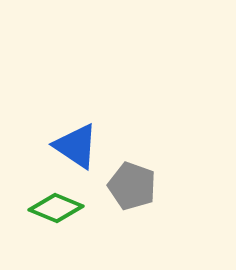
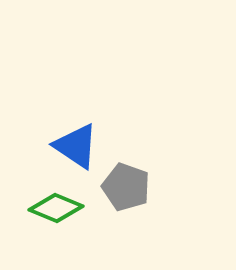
gray pentagon: moved 6 px left, 1 px down
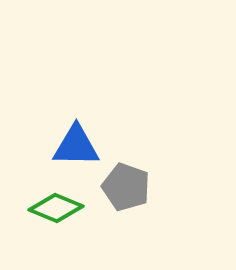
blue triangle: rotated 33 degrees counterclockwise
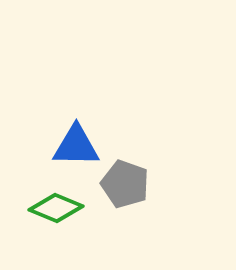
gray pentagon: moved 1 px left, 3 px up
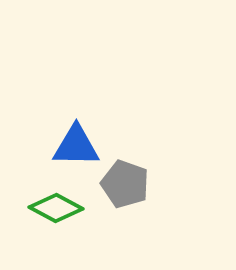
green diamond: rotated 6 degrees clockwise
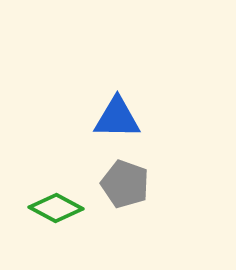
blue triangle: moved 41 px right, 28 px up
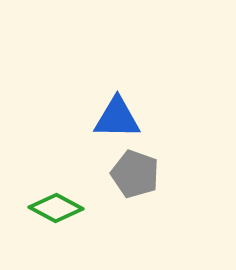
gray pentagon: moved 10 px right, 10 px up
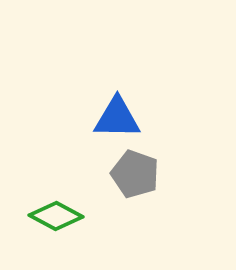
green diamond: moved 8 px down
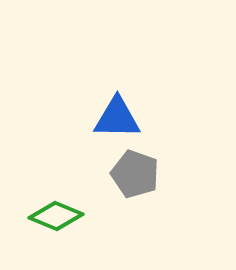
green diamond: rotated 6 degrees counterclockwise
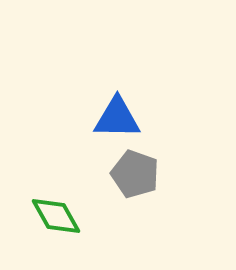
green diamond: rotated 38 degrees clockwise
